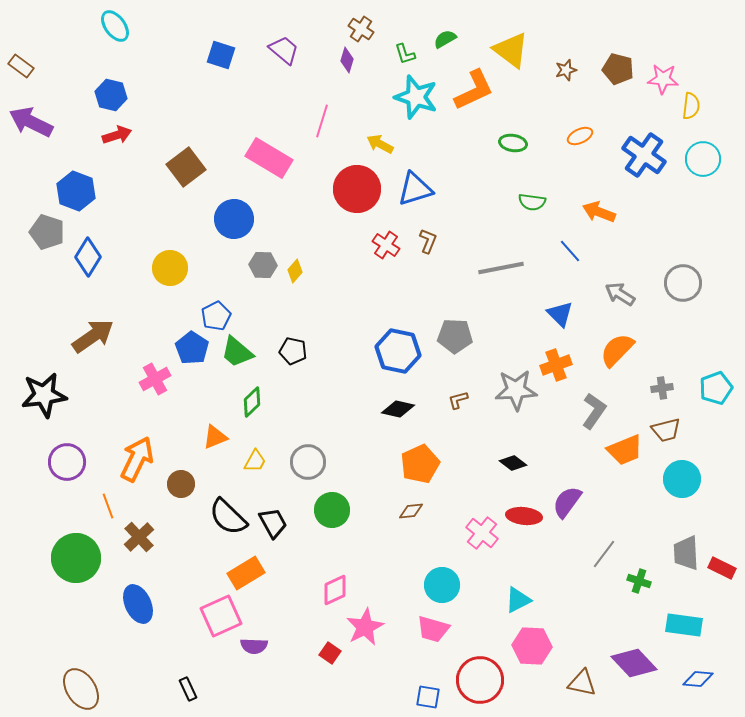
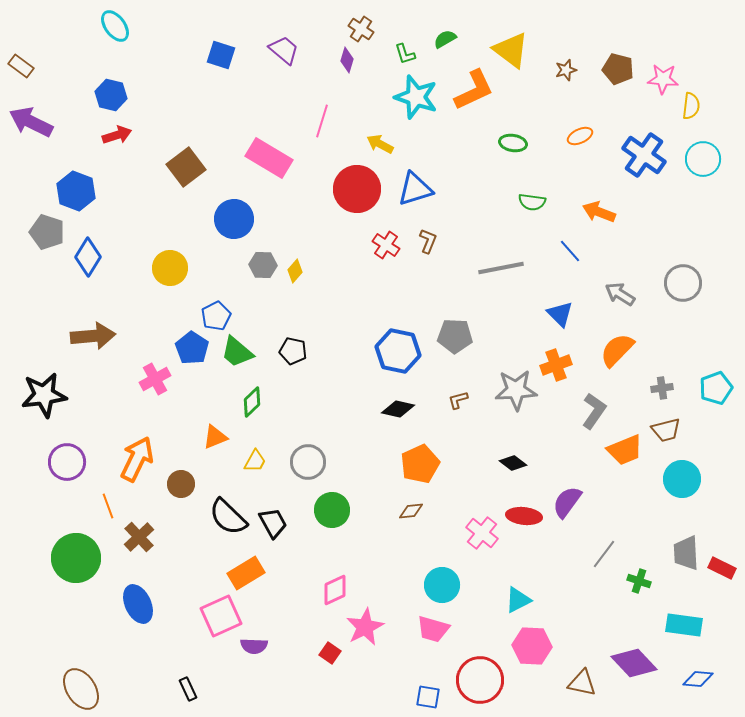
brown arrow at (93, 336): rotated 30 degrees clockwise
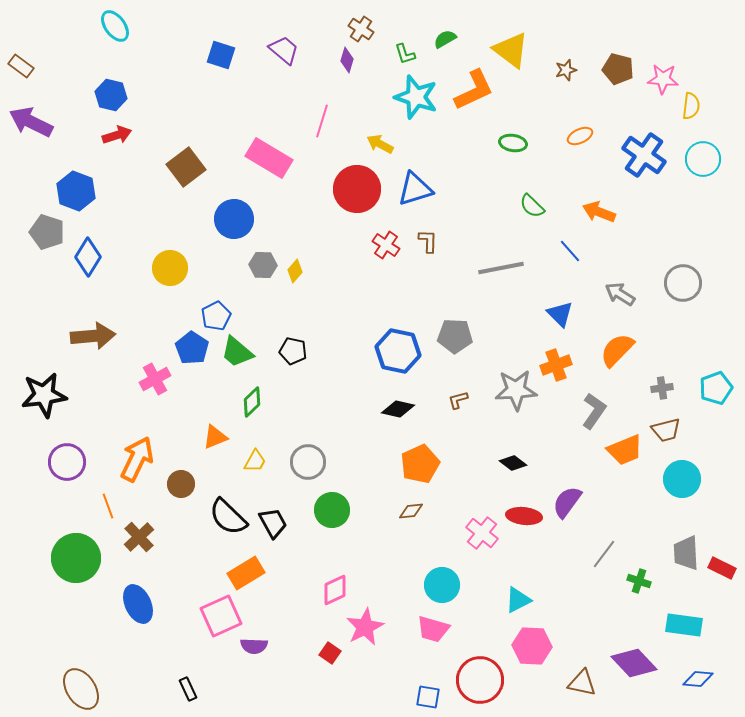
green semicircle at (532, 202): moved 4 px down; rotated 36 degrees clockwise
brown L-shape at (428, 241): rotated 20 degrees counterclockwise
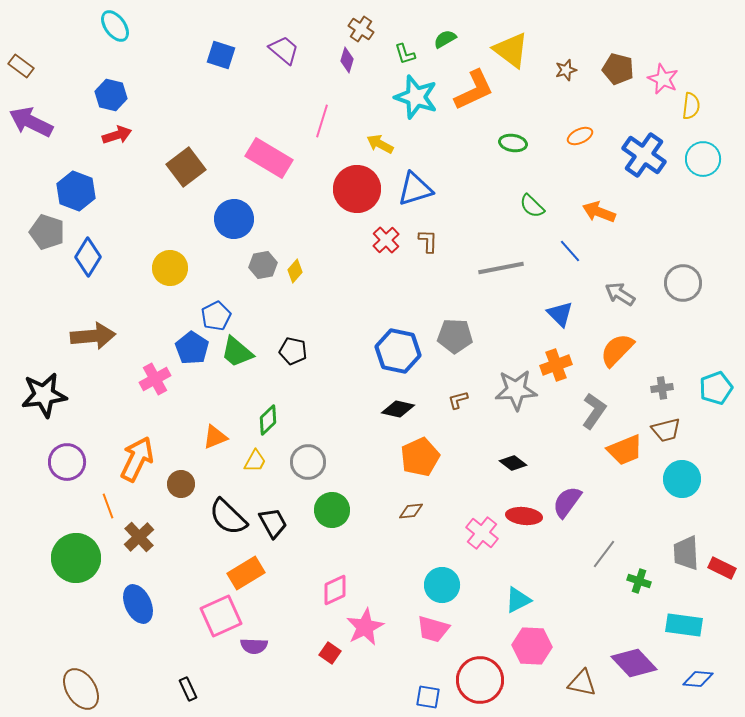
pink star at (663, 79): rotated 20 degrees clockwise
red cross at (386, 245): moved 5 px up; rotated 12 degrees clockwise
gray hexagon at (263, 265): rotated 12 degrees counterclockwise
green diamond at (252, 402): moved 16 px right, 18 px down
orange pentagon at (420, 464): moved 7 px up
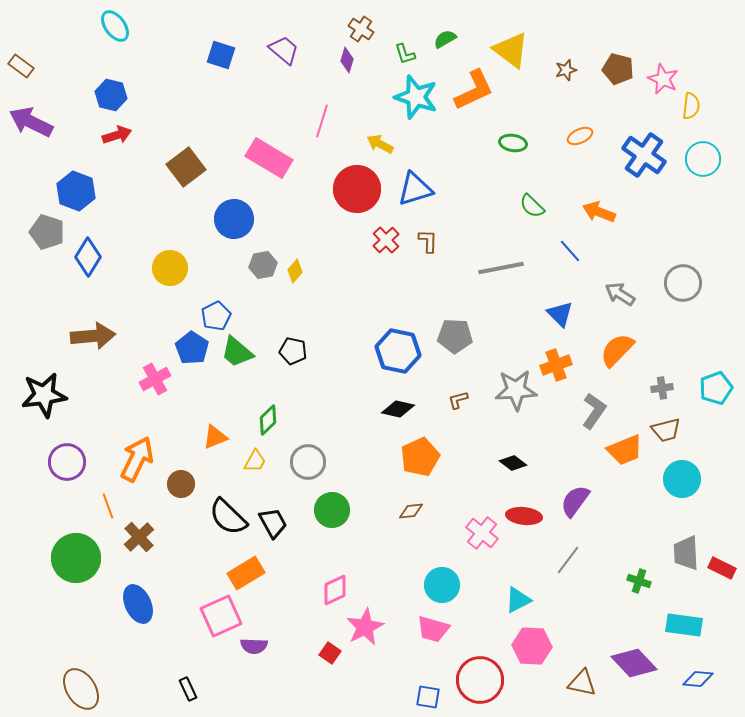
purple semicircle at (567, 502): moved 8 px right, 1 px up
gray line at (604, 554): moved 36 px left, 6 px down
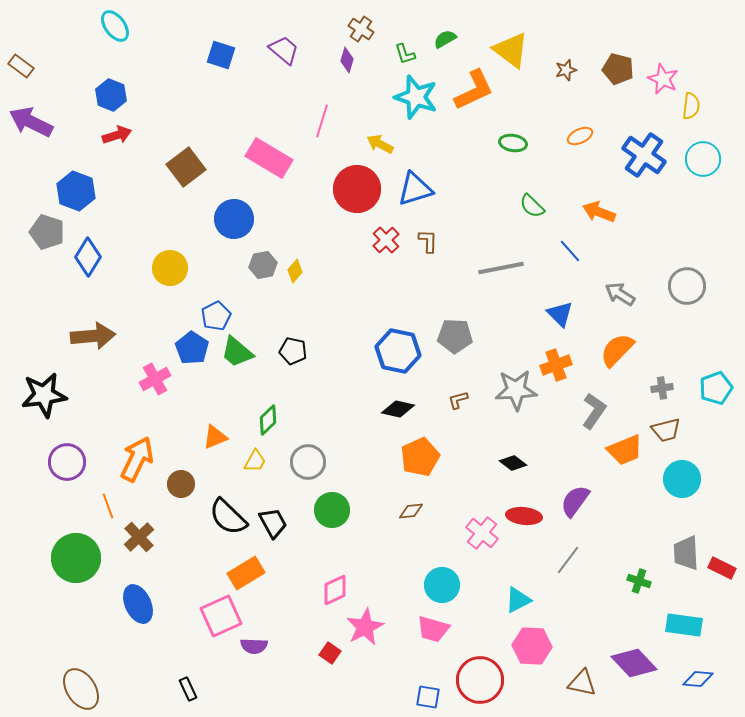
blue hexagon at (111, 95): rotated 8 degrees clockwise
gray circle at (683, 283): moved 4 px right, 3 px down
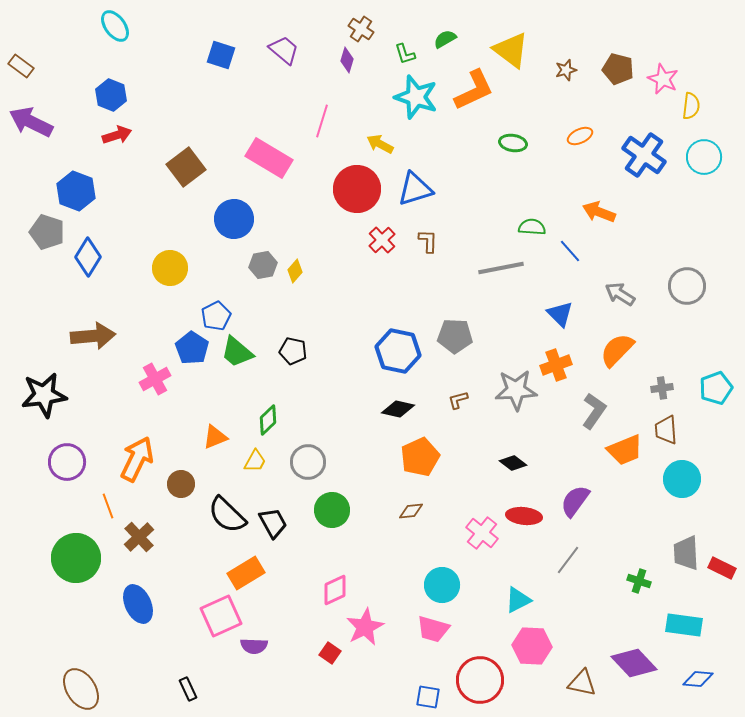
cyan circle at (703, 159): moved 1 px right, 2 px up
green semicircle at (532, 206): moved 21 px down; rotated 140 degrees clockwise
red cross at (386, 240): moved 4 px left
brown trapezoid at (666, 430): rotated 100 degrees clockwise
black semicircle at (228, 517): moved 1 px left, 2 px up
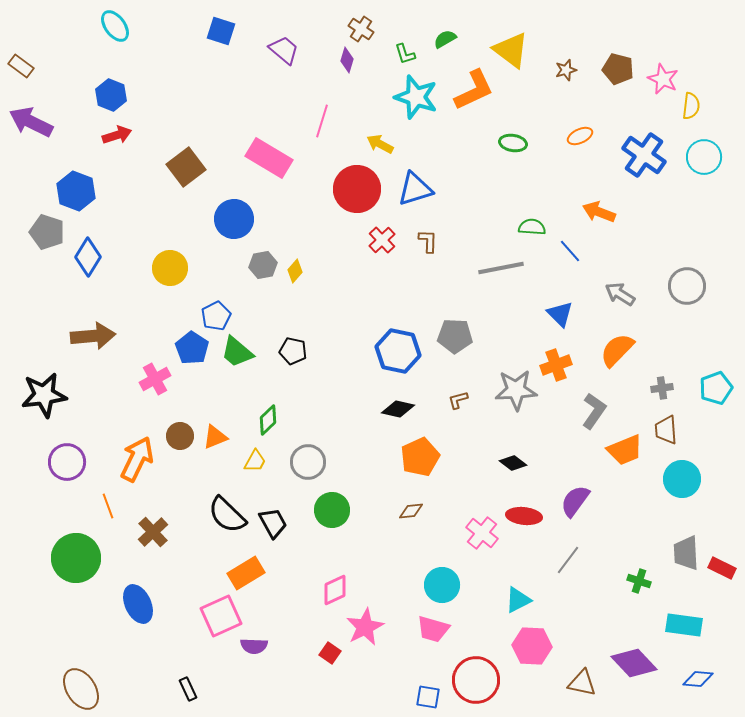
blue square at (221, 55): moved 24 px up
brown circle at (181, 484): moved 1 px left, 48 px up
brown cross at (139, 537): moved 14 px right, 5 px up
red circle at (480, 680): moved 4 px left
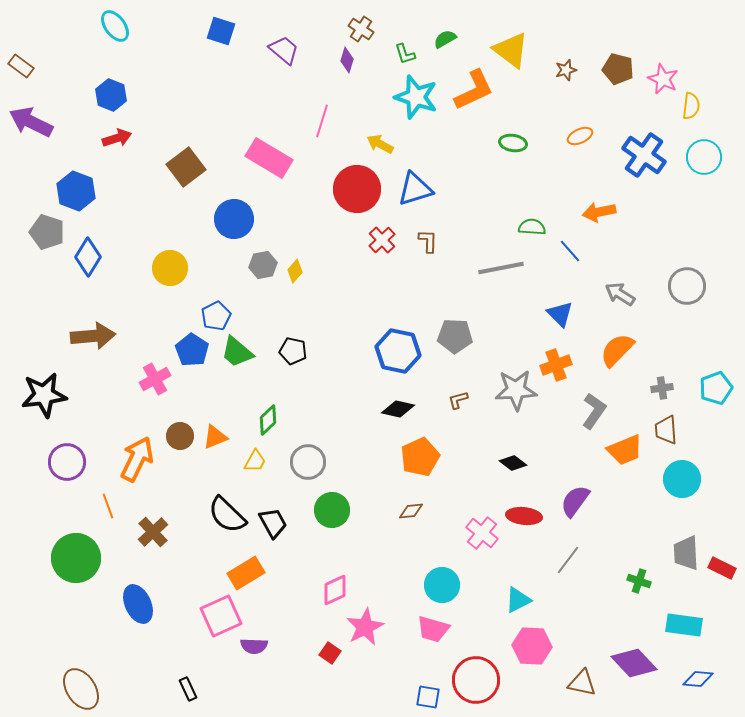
red arrow at (117, 135): moved 3 px down
orange arrow at (599, 212): rotated 32 degrees counterclockwise
blue pentagon at (192, 348): moved 2 px down
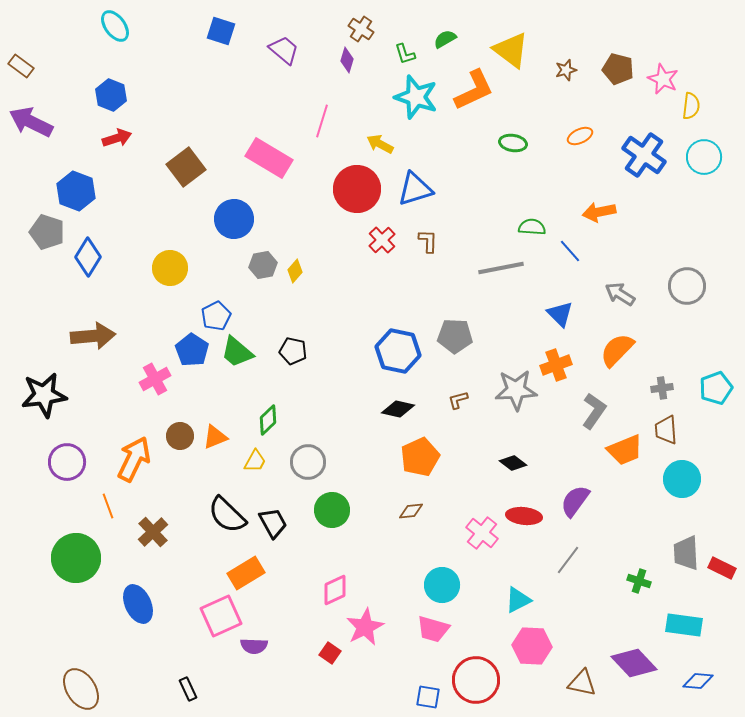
orange arrow at (137, 459): moved 3 px left
blue diamond at (698, 679): moved 2 px down
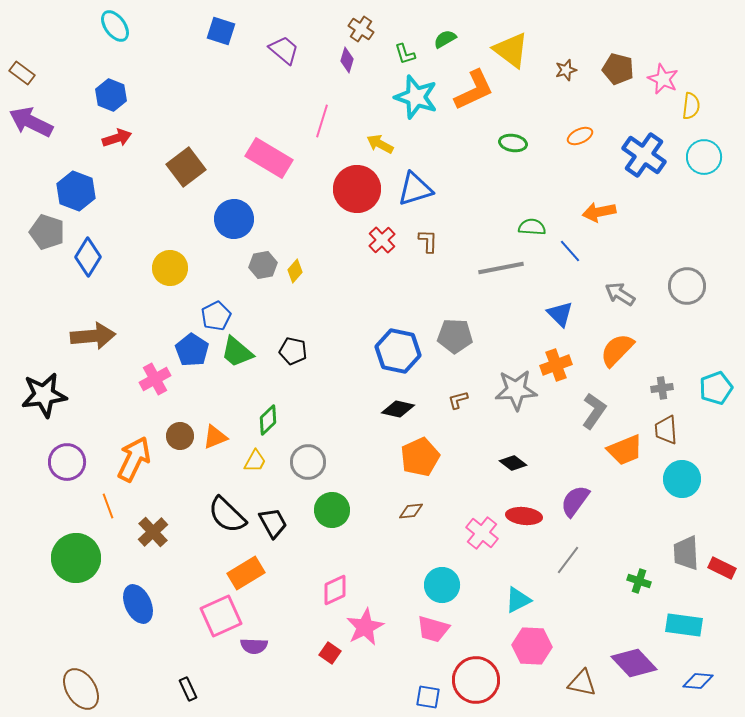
brown rectangle at (21, 66): moved 1 px right, 7 px down
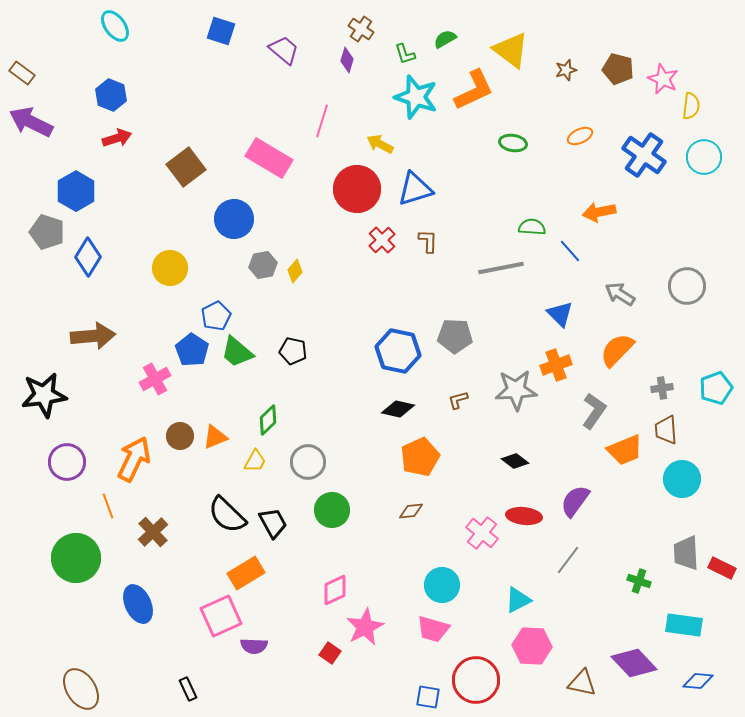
blue hexagon at (76, 191): rotated 9 degrees clockwise
black diamond at (513, 463): moved 2 px right, 2 px up
